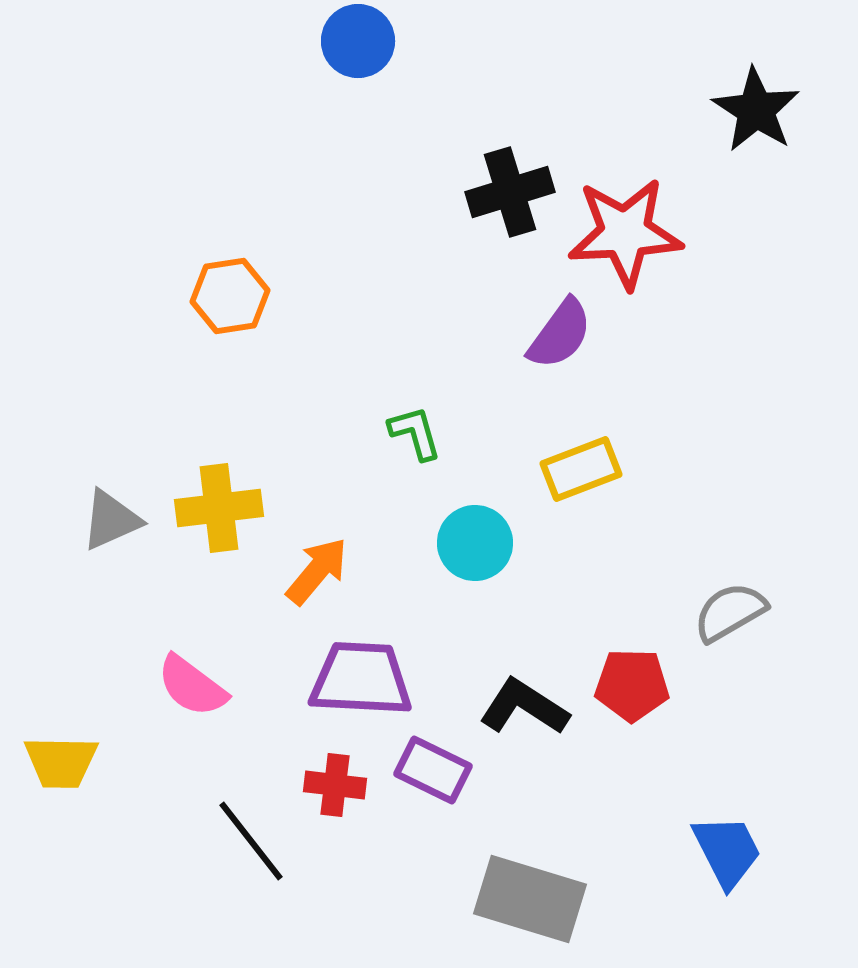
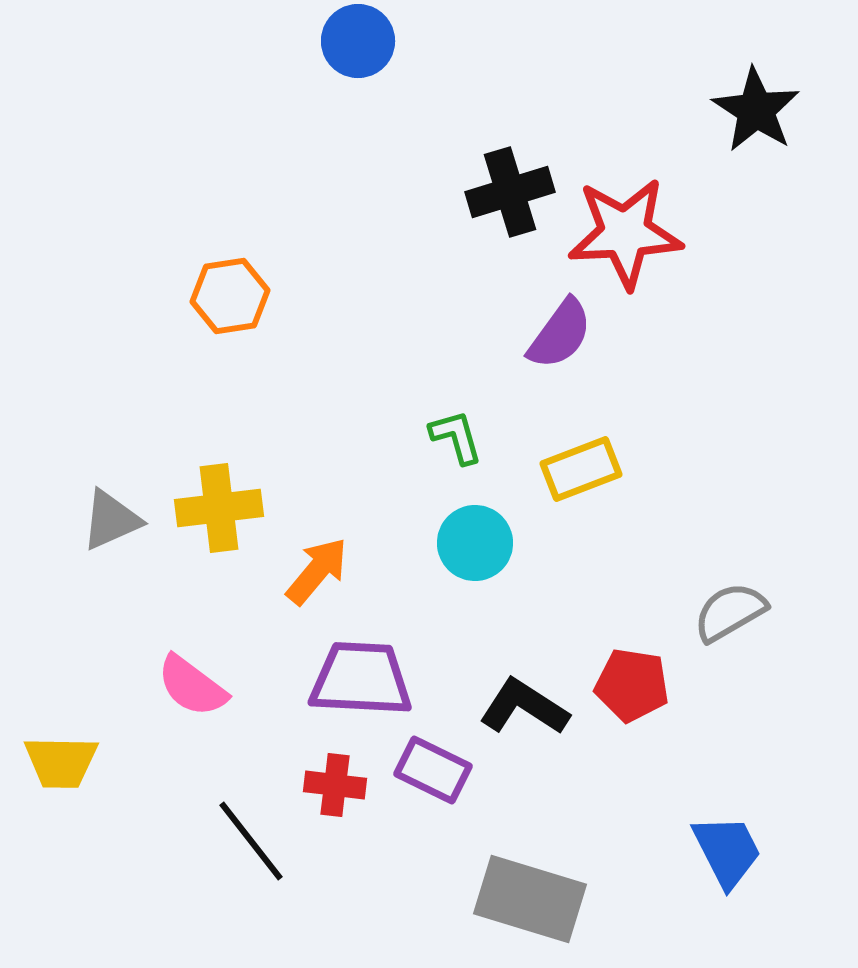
green L-shape: moved 41 px right, 4 px down
red pentagon: rotated 8 degrees clockwise
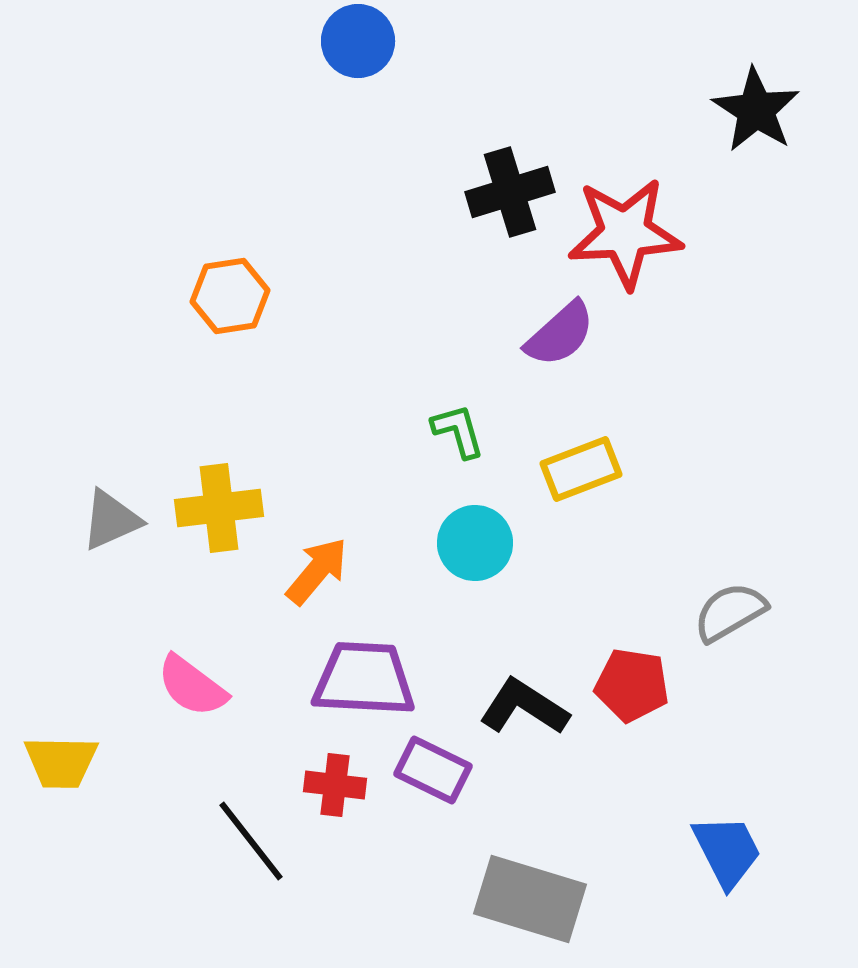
purple semicircle: rotated 12 degrees clockwise
green L-shape: moved 2 px right, 6 px up
purple trapezoid: moved 3 px right
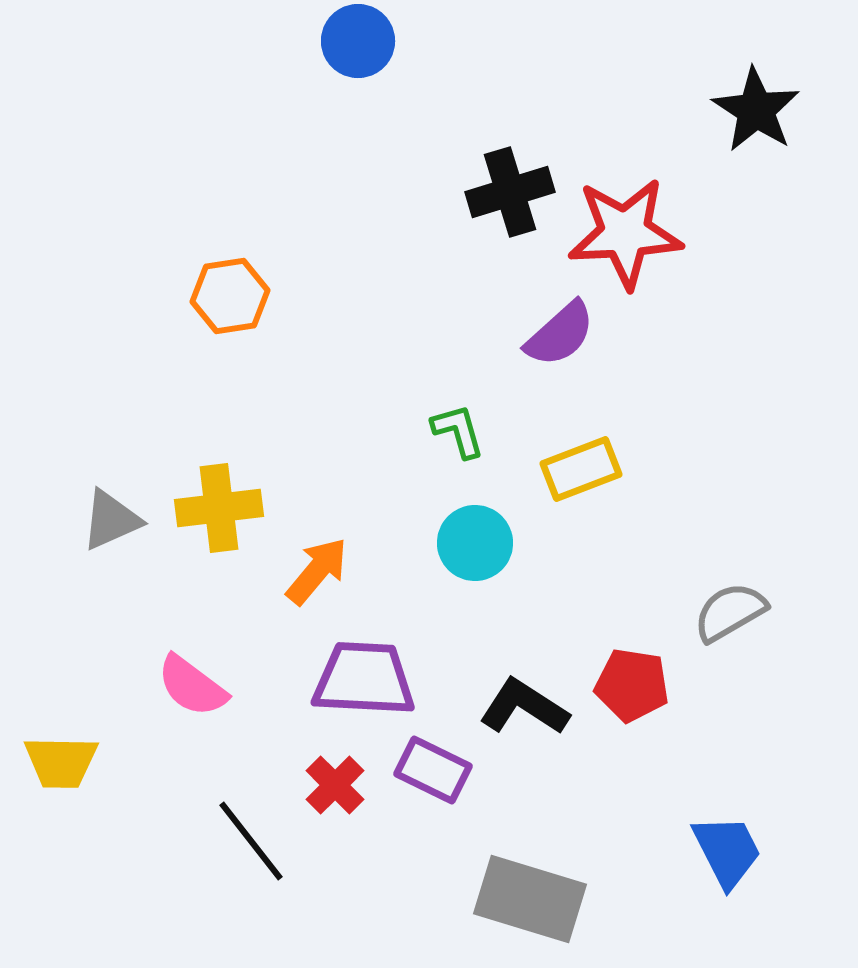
red cross: rotated 38 degrees clockwise
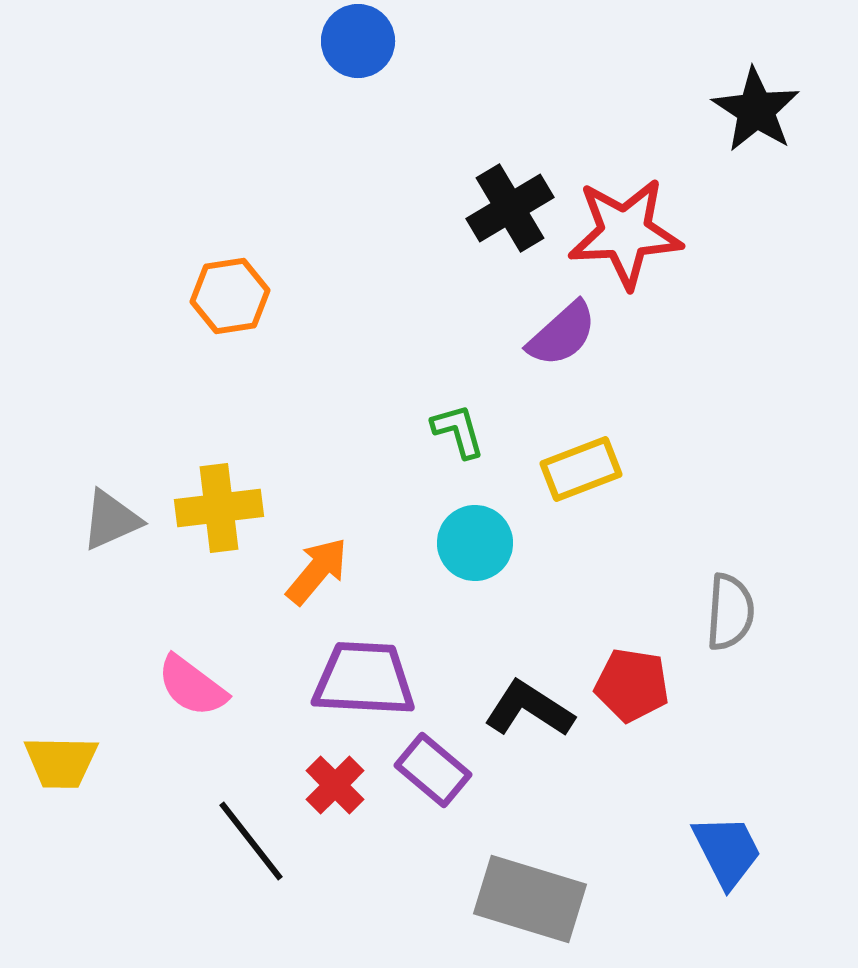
black cross: moved 16 px down; rotated 14 degrees counterclockwise
purple semicircle: moved 2 px right
gray semicircle: rotated 124 degrees clockwise
black L-shape: moved 5 px right, 2 px down
purple rectangle: rotated 14 degrees clockwise
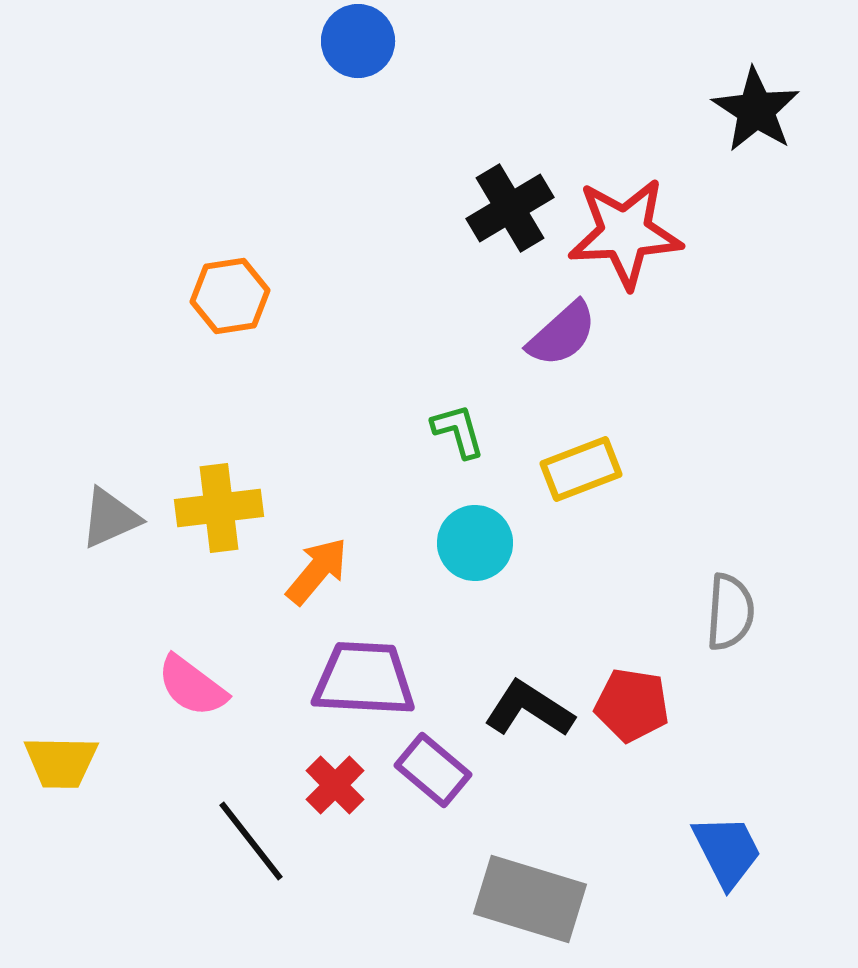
gray triangle: moved 1 px left, 2 px up
red pentagon: moved 20 px down
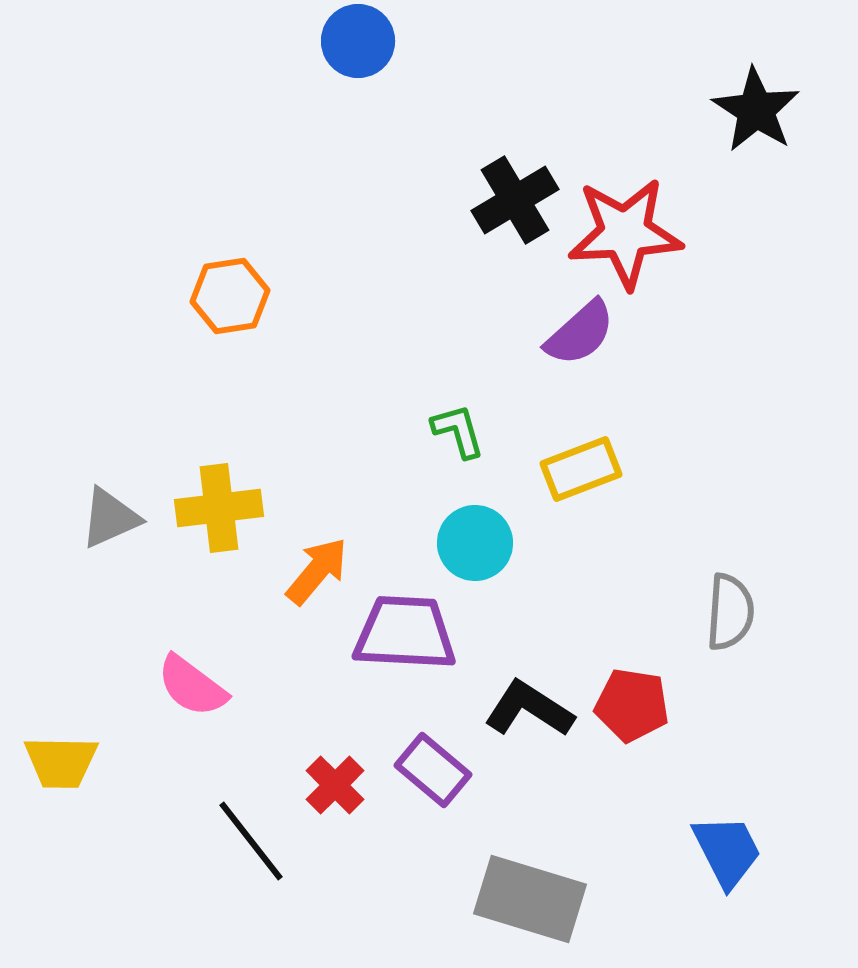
black cross: moved 5 px right, 8 px up
purple semicircle: moved 18 px right, 1 px up
purple trapezoid: moved 41 px right, 46 px up
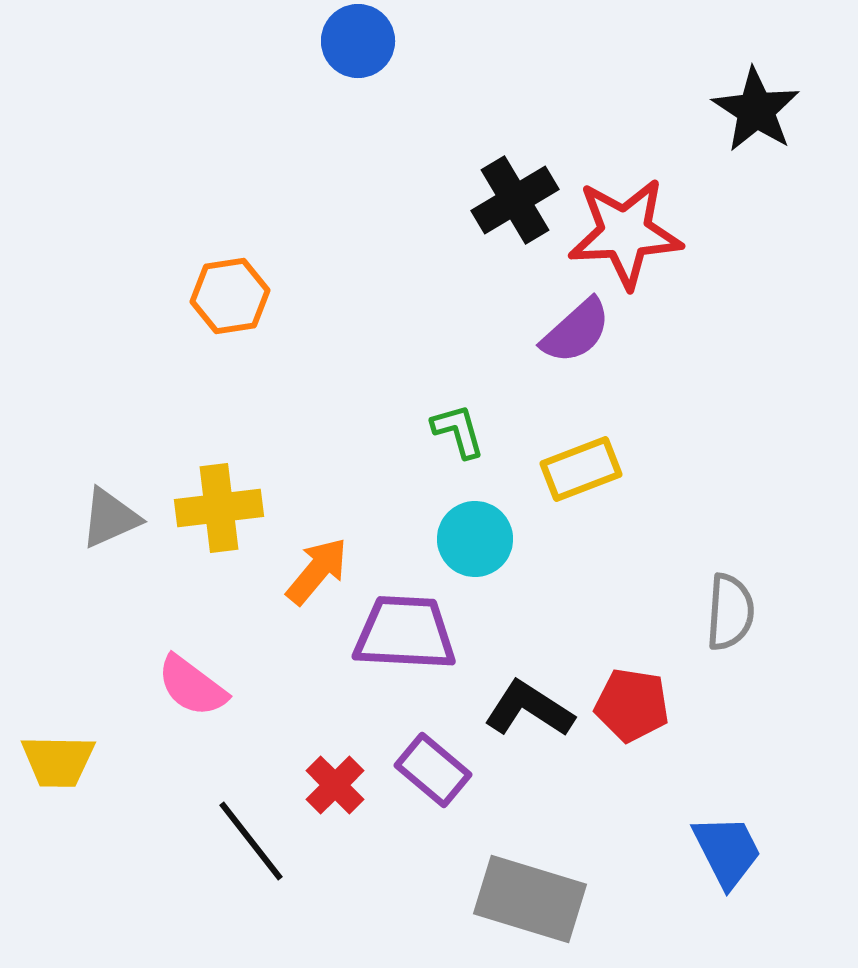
purple semicircle: moved 4 px left, 2 px up
cyan circle: moved 4 px up
yellow trapezoid: moved 3 px left, 1 px up
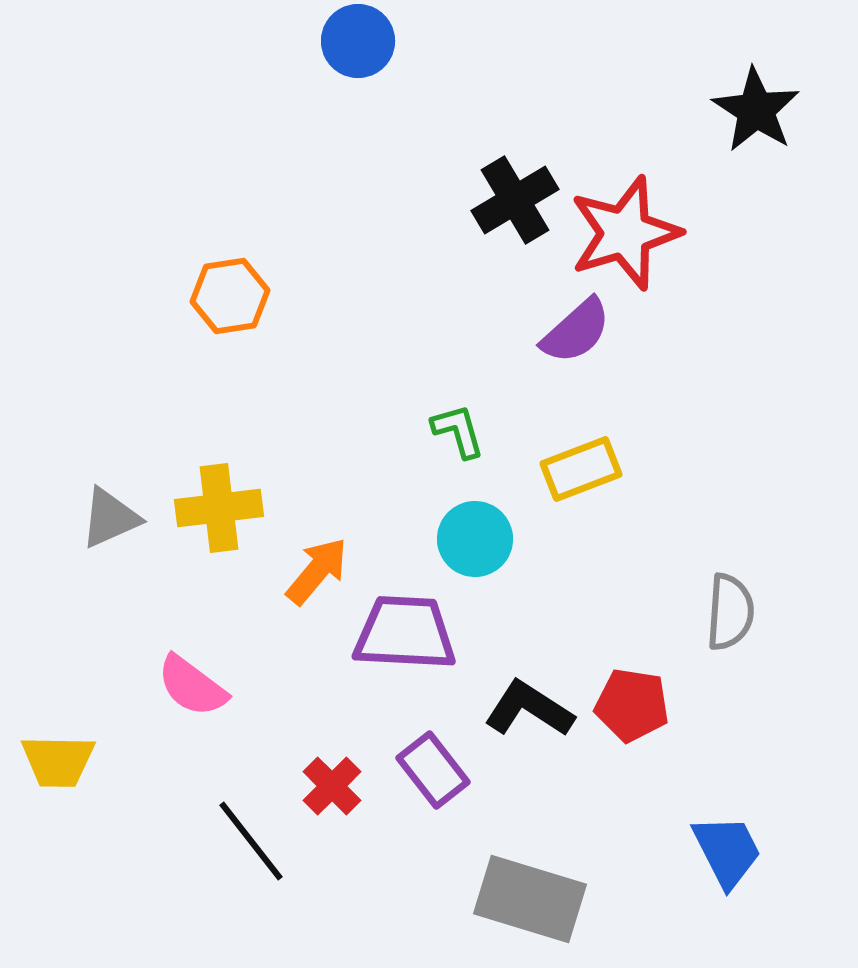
red star: rotated 14 degrees counterclockwise
purple rectangle: rotated 12 degrees clockwise
red cross: moved 3 px left, 1 px down
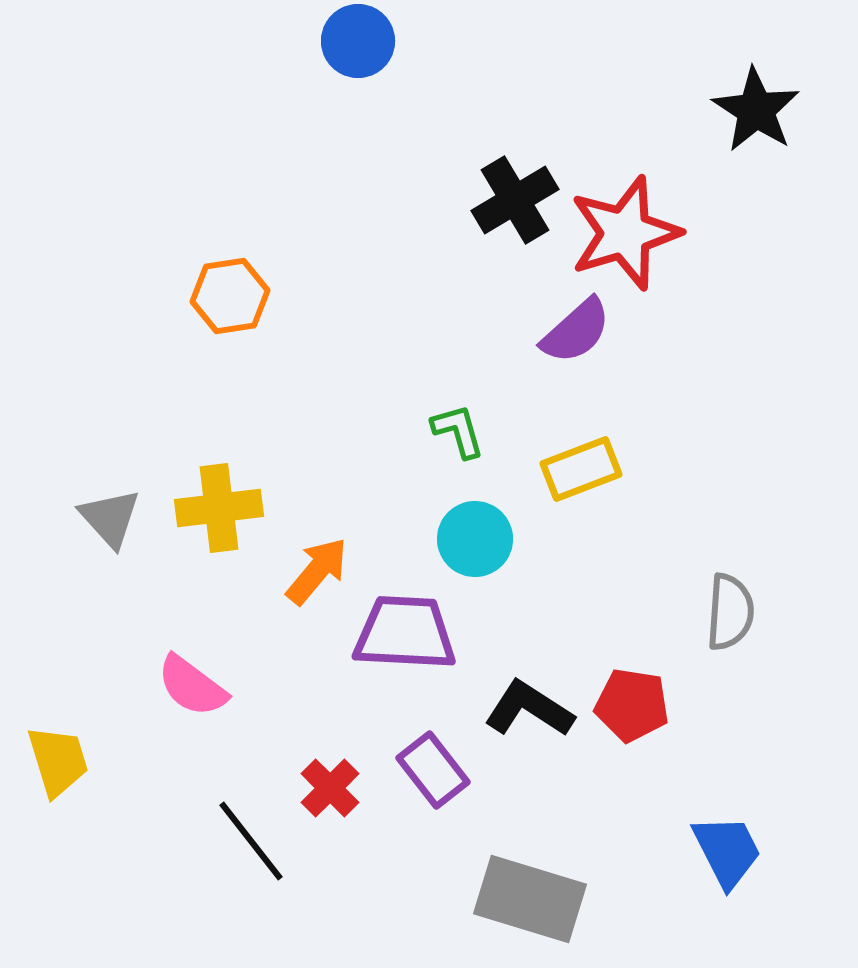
gray triangle: rotated 48 degrees counterclockwise
yellow trapezoid: rotated 108 degrees counterclockwise
red cross: moved 2 px left, 2 px down
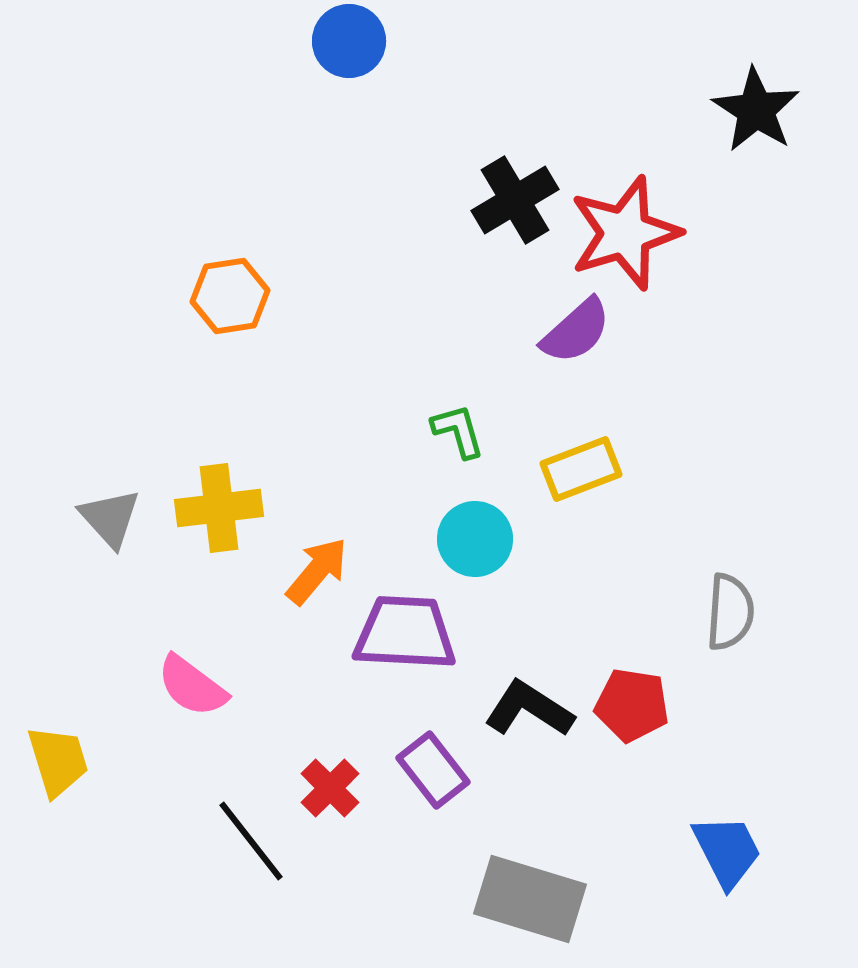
blue circle: moved 9 px left
